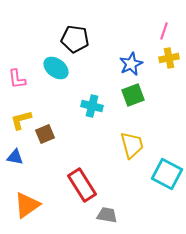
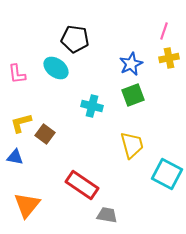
pink L-shape: moved 5 px up
yellow L-shape: moved 3 px down
brown square: rotated 30 degrees counterclockwise
red rectangle: rotated 24 degrees counterclockwise
orange triangle: rotated 16 degrees counterclockwise
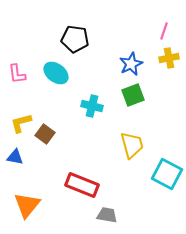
cyan ellipse: moved 5 px down
red rectangle: rotated 12 degrees counterclockwise
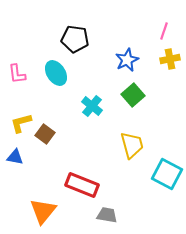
yellow cross: moved 1 px right, 1 px down
blue star: moved 4 px left, 4 px up
cyan ellipse: rotated 20 degrees clockwise
green square: rotated 20 degrees counterclockwise
cyan cross: rotated 25 degrees clockwise
orange triangle: moved 16 px right, 6 px down
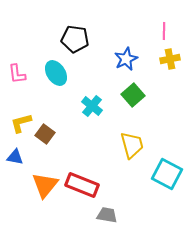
pink line: rotated 18 degrees counterclockwise
blue star: moved 1 px left, 1 px up
orange triangle: moved 2 px right, 26 px up
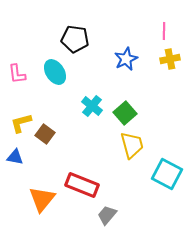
cyan ellipse: moved 1 px left, 1 px up
green square: moved 8 px left, 18 px down
orange triangle: moved 3 px left, 14 px down
gray trapezoid: rotated 60 degrees counterclockwise
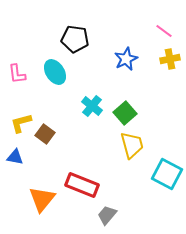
pink line: rotated 54 degrees counterclockwise
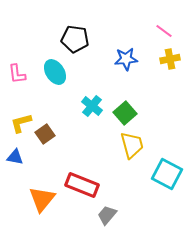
blue star: rotated 20 degrees clockwise
brown square: rotated 18 degrees clockwise
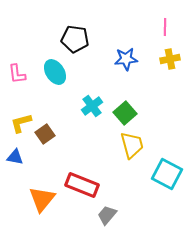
pink line: moved 1 px right, 4 px up; rotated 54 degrees clockwise
cyan cross: rotated 15 degrees clockwise
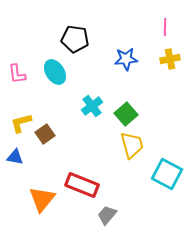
green square: moved 1 px right, 1 px down
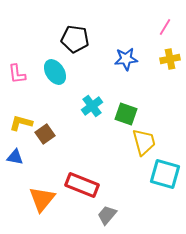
pink line: rotated 30 degrees clockwise
green square: rotated 30 degrees counterclockwise
yellow L-shape: rotated 30 degrees clockwise
yellow trapezoid: moved 12 px right, 3 px up
cyan square: moved 2 px left; rotated 12 degrees counterclockwise
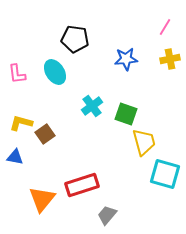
red rectangle: rotated 40 degrees counterclockwise
